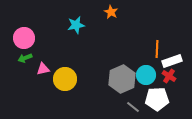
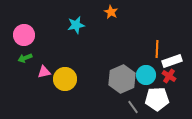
pink circle: moved 3 px up
pink triangle: moved 1 px right, 3 px down
gray line: rotated 16 degrees clockwise
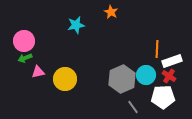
pink circle: moved 6 px down
pink triangle: moved 6 px left
white pentagon: moved 6 px right, 2 px up
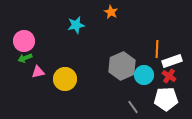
cyan circle: moved 2 px left
gray hexagon: moved 13 px up
white pentagon: moved 3 px right, 2 px down
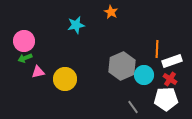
red cross: moved 1 px right, 3 px down
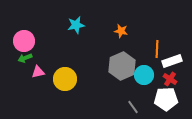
orange star: moved 10 px right, 19 px down; rotated 16 degrees counterclockwise
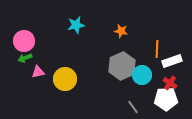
cyan circle: moved 2 px left
red cross: moved 4 px down
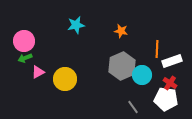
pink triangle: rotated 16 degrees counterclockwise
white pentagon: rotated 10 degrees clockwise
